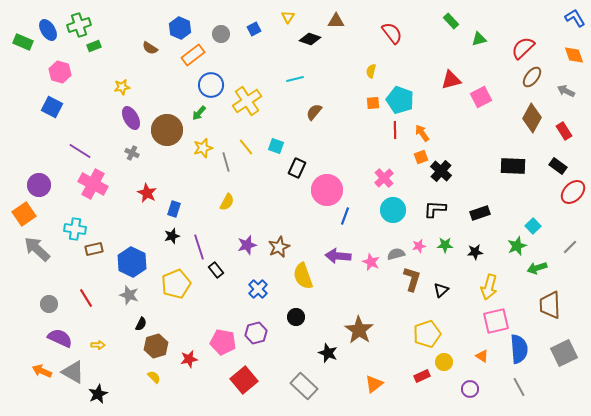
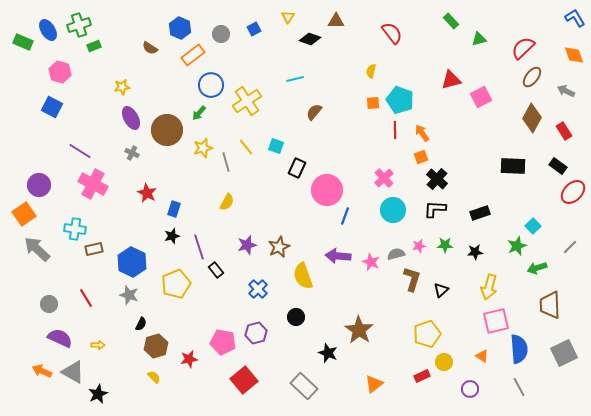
black cross at (441, 171): moved 4 px left, 8 px down
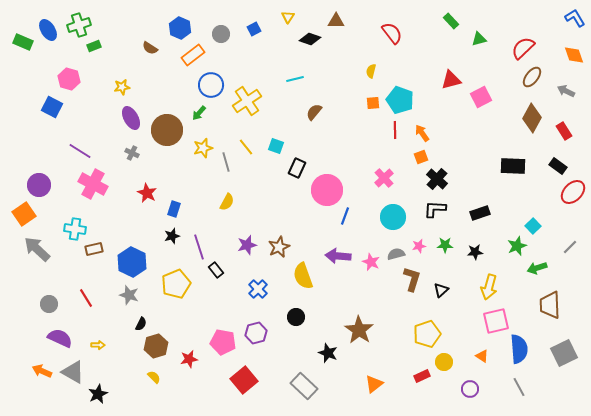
pink hexagon at (60, 72): moved 9 px right, 7 px down
cyan circle at (393, 210): moved 7 px down
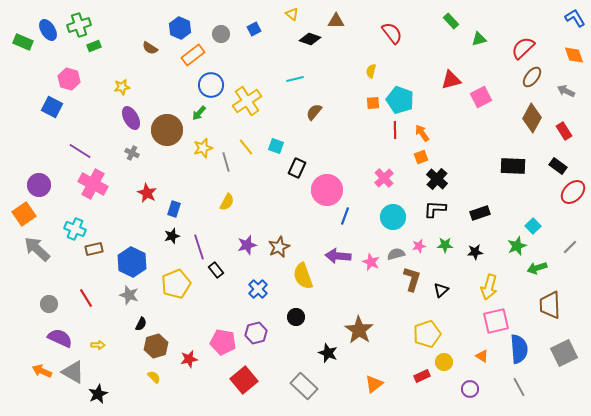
yellow triangle at (288, 17): moved 4 px right, 3 px up; rotated 24 degrees counterclockwise
cyan cross at (75, 229): rotated 15 degrees clockwise
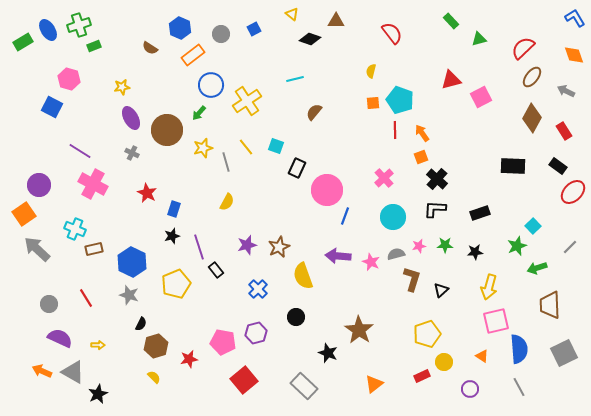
green rectangle at (23, 42): rotated 54 degrees counterclockwise
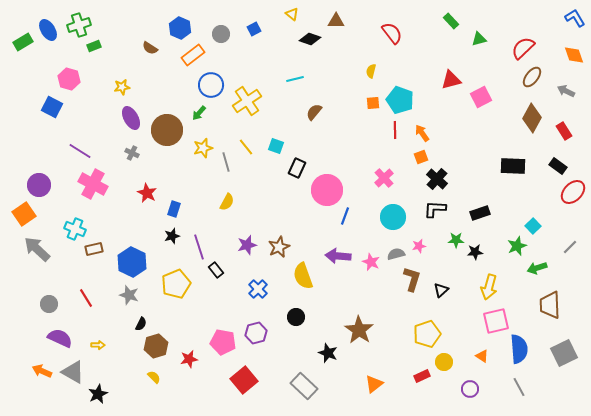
green star at (445, 245): moved 11 px right, 5 px up
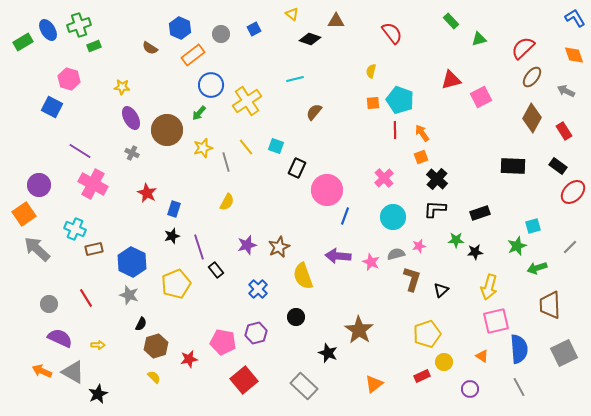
yellow star at (122, 87): rotated 14 degrees clockwise
cyan square at (533, 226): rotated 28 degrees clockwise
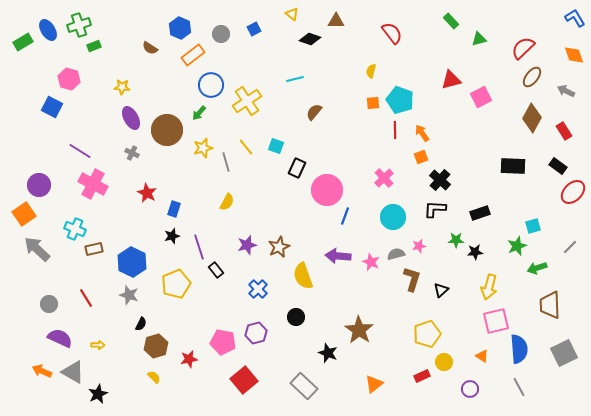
black cross at (437, 179): moved 3 px right, 1 px down
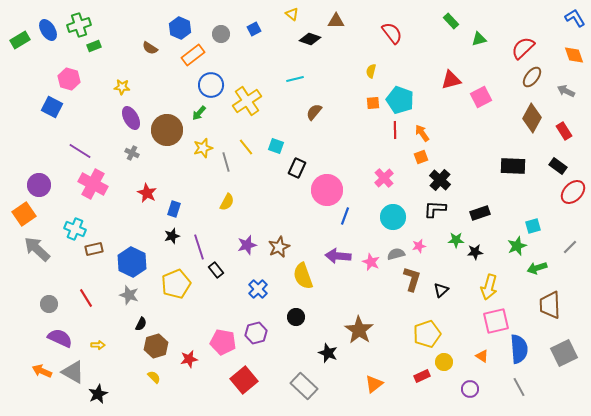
green rectangle at (23, 42): moved 3 px left, 2 px up
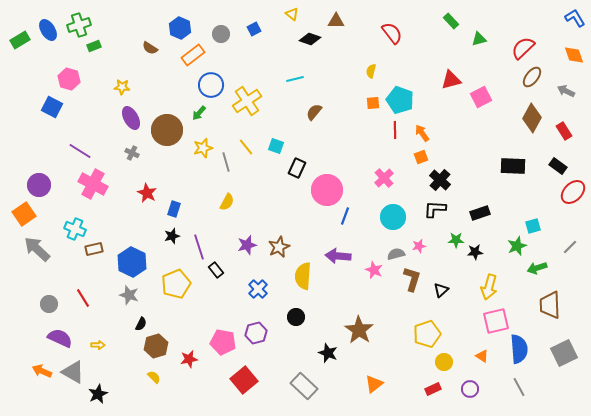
pink star at (371, 262): moved 3 px right, 8 px down
yellow semicircle at (303, 276): rotated 24 degrees clockwise
red line at (86, 298): moved 3 px left
red rectangle at (422, 376): moved 11 px right, 13 px down
